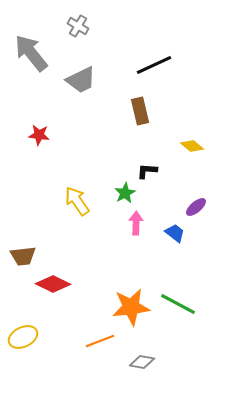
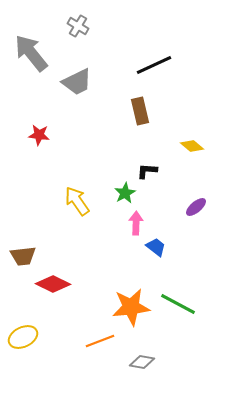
gray trapezoid: moved 4 px left, 2 px down
blue trapezoid: moved 19 px left, 14 px down
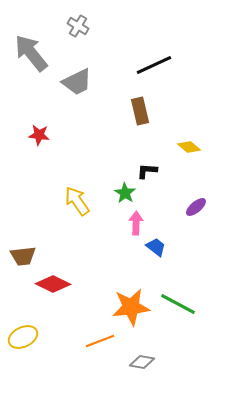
yellow diamond: moved 3 px left, 1 px down
green star: rotated 10 degrees counterclockwise
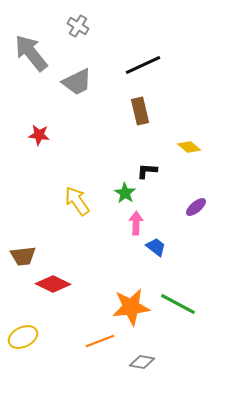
black line: moved 11 px left
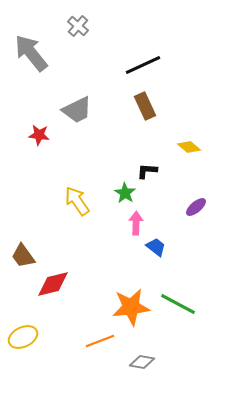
gray cross: rotated 10 degrees clockwise
gray trapezoid: moved 28 px down
brown rectangle: moved 5 px right, 5 px up; rotated 12 degrees counterclockwise
brown trapezoid: rotated 60 degrees clockwise
red diamond: rotated 40 degrees counterclockwise
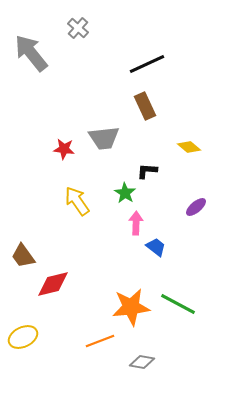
gray cross: moved 2 px down
black line: moved 4 px right, 1 px up
gray trapezoid: moved 27 px right, 28 px down; rotated 20 degrees clockwise
red star: moved 25 px right, 14 px down
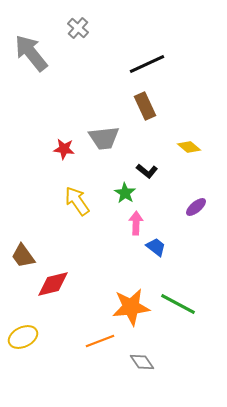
black L-shape: rotated 145 degrees counterclockwise
gray diamond: rotated 45 degrees clockwise
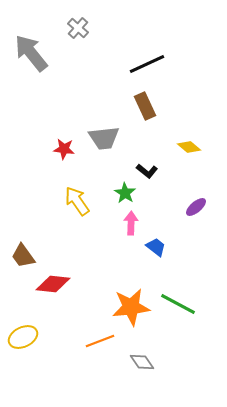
pink arrow: moved 5 px left
red diamond: rotated 20 degrees clockwise
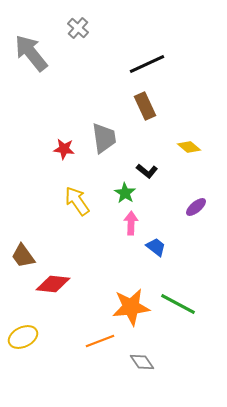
gray trapezoid: rotated 92 degrees counterclockwise
